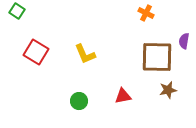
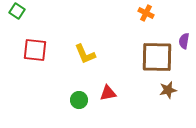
red square: moved 1 px left, 2 px up; rotated 25 degrees counterclockwise
red triangle: moved 15 px left, 3 px up
green circle: moved 1 px up
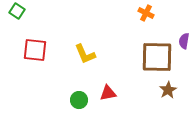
brown star: rotated 18 degrees counterclockwise
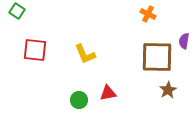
orange cross: moved 2 px right, 1 px down
